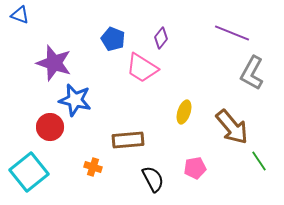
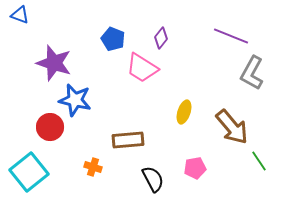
purple line: moved 1 px left, 3 px down
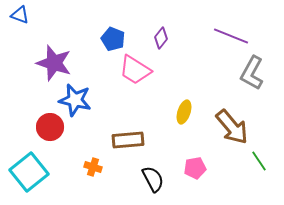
pink trapezoid: moved 7 px left, 2 px down
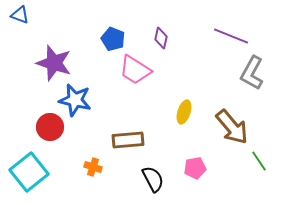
purple diamond: rotated 25 degrees counterclockwise
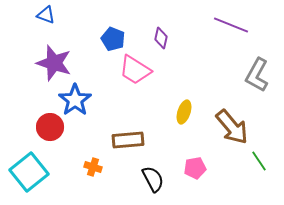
blue triangle: moved 26 px right
purple line: moved 11 px up
gray L-shape: moved 5 px right, 2 px down
blue star: rotated 24 degrees clockwise
